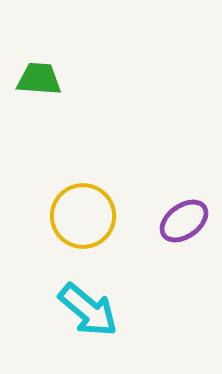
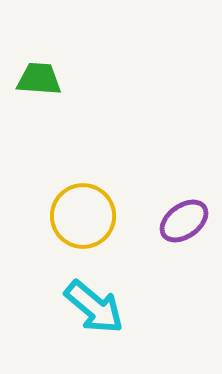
cyan arrow: moved 6 px right, 3 px up
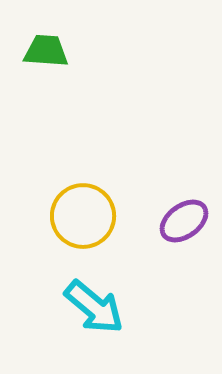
green trapezoid: moved 7 px right, 28 px up
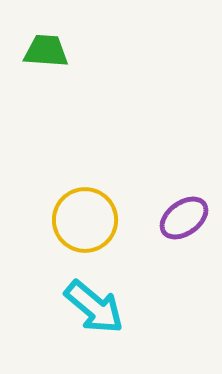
yellow circle: moved 2 px right, 4 px down
purple ellipse: moved 3 px up
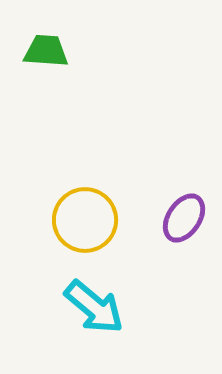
purple ellipse: rotated 21 degrees counterclockwise
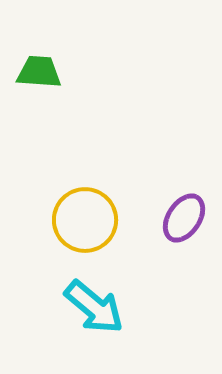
green trapezoid: moved 7 px left, 21 px down
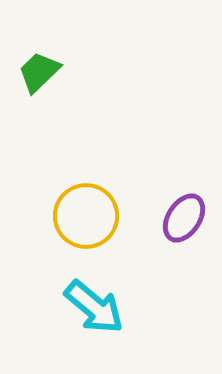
green trapezoid: rotated 48 degrees counterclockwise
yellow circle: moved 1 px right, 4 px up
